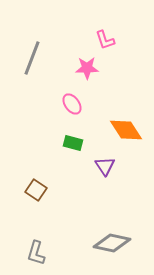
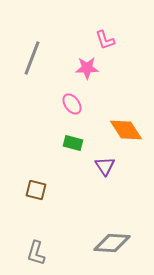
brown square: rotated 20 degrees counterclockwise
gray diamond: rotated 9 degrees counterclockwise
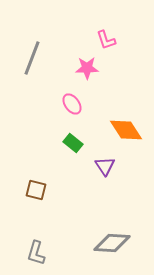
pink L-shape: moved 1 px right
green rectangle: rotated 24 degrees clockwise
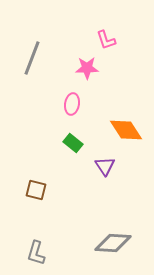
pink ellipse: rotated 45 degrees clockwise
gray diamond: moved 1 px right
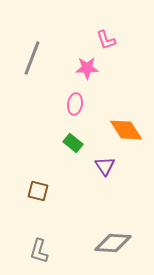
pink ellipse: moved 3 px right
brown square: moved 2 px right, 1 px down
gray L-shape: moved 3 px right, 2 px up
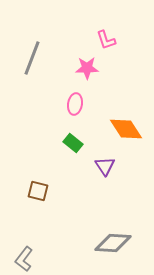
orange diamond: moved 1 px up
gray L-shape: moved 15 px left, 8 px down; rotated 20 degrees clockwise
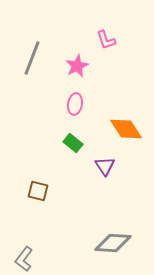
pink star: moved 10 px left, 2 px up; rotated 25 degrees counterclockwise
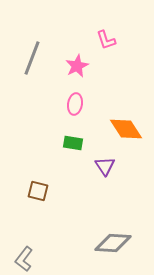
green rectangle: rotated 30 degrees counterclockwise
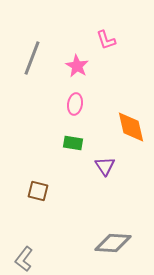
pink star: rotated 15 degrees counterclockwise
orange diamond: moved 5 px right, 2 px up; rotated 20 degrees clockwise
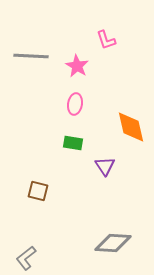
gray line: moved 1 px left, 2 px up; rotated 72 degrees clockwise
gray L-shape: moved 2 px right, 1 px up; rotated 15 degrees clockwise
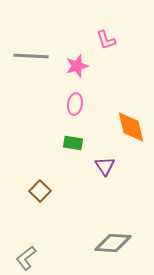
pink star: rotated 25 degrees clockwise
brown square: moved 2 px right; rotated 30 degrees clockwise
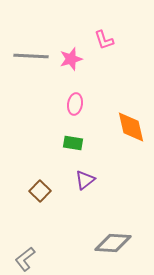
pink L-shape: moved 2 px left
pink star: moved 6 px left, 7 px up
purple triangle: moved 20 px left, 14 px down; rotated 25 degrees clockwise
gray L-shape: moved 1 px left, 1 px down
